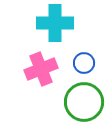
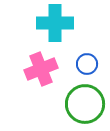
blue circle: moved 3 px right, 1 px down
green circle: moved 1 px right, 2 px down
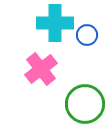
blue circle: moved 29 px up
pink cross: rotated 16 degrees counterclockwise
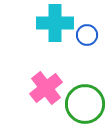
pink cross: moved 5 px right, 19 px down
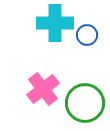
pink cross: moved 3 px left, 1 px down
green circle: moved 1 px up
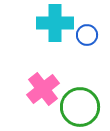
green circle: moved 5 px left, 4 px down
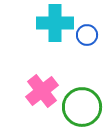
pink cross: moved 1 px left, 2 px down
green circle: moved 2 px right
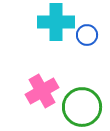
cyan cross: moved 1 px right, 1 px up
pink cross: rotated 8 degrees clockwise
